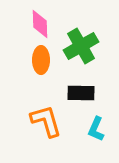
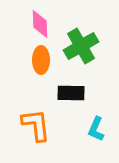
black rectangle: moved 10 px left
orange L-shape: moved 10 px left, 4 px down; rotated 9 degrees clockwise
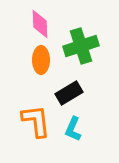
green cross: rotated 12 degrees clockwise
black rectangle: moved 2 px left; rotated 32 degrees counterclockwise
orange L-shape: moved 4 px up
cyan L-shape: moved 23 px left
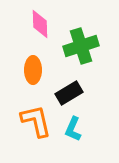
orange ellipse: moved 8 px left, 10 px down
orange L-shape: rotated 6 degrees counterclockwise
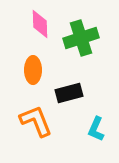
green cross: moved 8 px up
black rectangle: rotated 16 degrees clockwise
orange L-shape: rotated 9 degrees counterclockwise
cyan L-shape: moved 23 px right
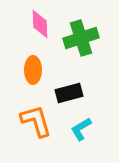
orange L-shape: rotated 6 degrees clockwise
cyan L-shape: moved 15 px left; rotated 35 degrees clockwise
